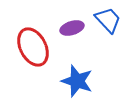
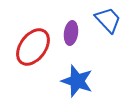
purple ellipse: moved 1 px left, 5 px down; rotated 65 degrees counterclockwise
red ellipse: rotated 63 degrees clockwise
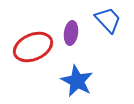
red ellipse: rotated 30 degrees clockwise
blue star: rotated 8 degrees clockwise
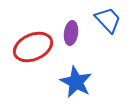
blue star: moved 1 px left, 1 px down
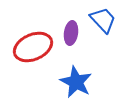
blue trapezoid: moved 5 px left
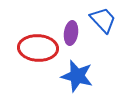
red ellipse: moved 5 px right, 1 px down; rotated 27 degrees clockwise
blue star: moved 1 px right, 6 px up; rotated 12 degrees counterclockwise
